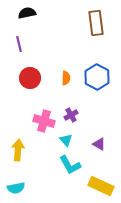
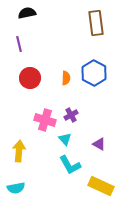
blue hexagon: moved 3 px left, 4 px up
pink cross: moved 1 px right, 1 px up
cyan triangle: moved 1 px left, 1 px up
yellow arrow: moved 1 px right, 1 px down
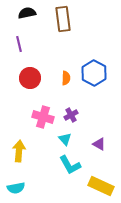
brown rectangle: moved 33 px left, 4 px up
pink cross: moved 2 px left, 3 px up
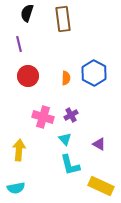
black semicircle: rotated 60 degrees counterclockwise
red circle: moved 2 px left, 2 px up
yellow arrow: moved 1 px up
cyan L-shape: rotated 15 degrees clockwise
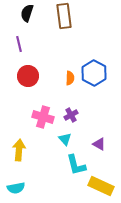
brown rectangle: moved 1 px right, 3 px up
orange semicircle: moved 4 px right
cyan L-shape: moved 6 px right
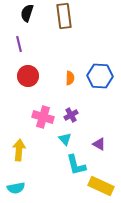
blue hexagon: moved 6 px right, 3 px down; rotated 25 degrees counterclockwise
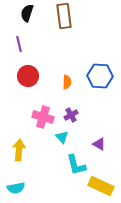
orange semicircle: moved 3 px left, 4 px down
cyan triangle: moved 3 px left, 2 px up
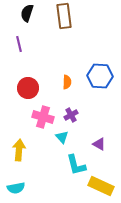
red circle: moved 12 px down
